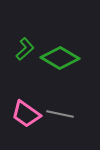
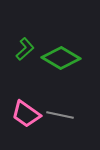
green diamond: moved 1 px right
gray line: moved 1 px down
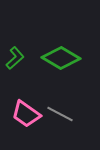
green L-shape: moved 10 px left, 9 px down
gray line: moved 1 px up; rotated 16 degrees clockwise
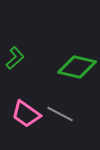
green diamond: moved 16 px right, 9 px down; rotated 18 degrees counterclockwise
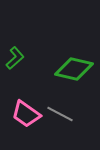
green diamond: moved 3 px left, 2 px down
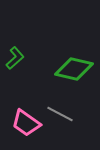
pink trapezoid: moved 9 px down
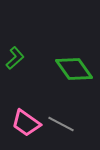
green diamond: rotated 42 degrees clockwise
gray line: moved 1 px right, 10 px down
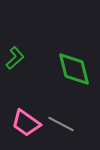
green diamond: rotated 21 degrees clockwise
